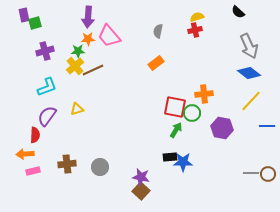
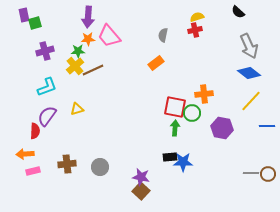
gray semicircle: moved 5 px right, 4 px down
green arrow: moved 1 px left, 2 px up; rotated 28 degrees counterclockwise
red semicircle: moved 4 px up
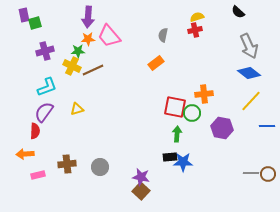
yellow cross: moved 3 px left; rotated 24 degrees counterclockwise
purple semicircle: moved 3 px left, 4 px up
green arrow: moved 2 px right, 6 px down
pink rectangle: moved 5 px right, 4 px down
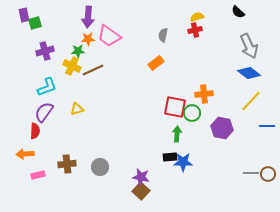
pink trapezoid: rotated 15 degrees counterclockwise
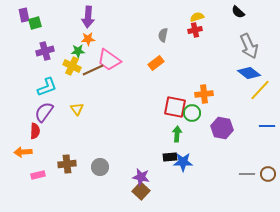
pink trapezoid: moved 24 px down
yellow line: moved 9 px right, 11 px up
yellow triangle: rotated 48 degrees counterclockwise
orange arrow: moved 2 px left, 2 px up
gray line: moved 4 px left, 1 px down
